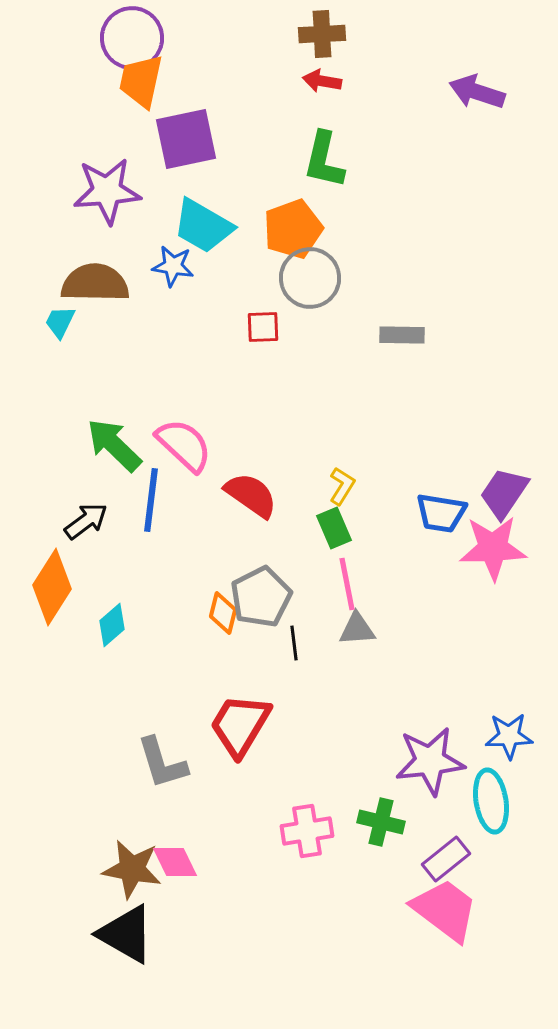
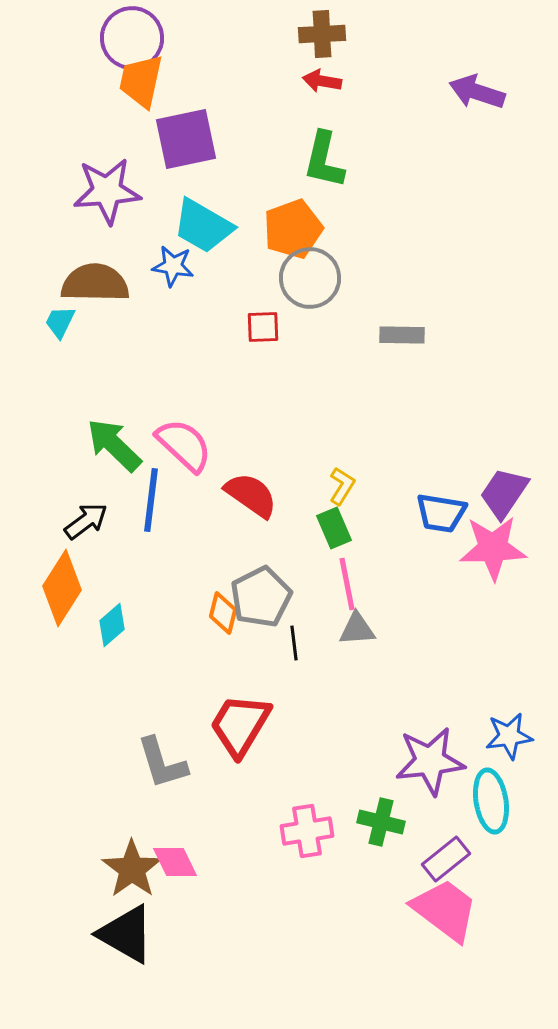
orange diamond at (52, 587): moved 10 px right, 1 px down
blue star at (509, 736): rotated 6 degrees counterclockwise
brown star at (132, 869): rotated 26 degrees clockwise
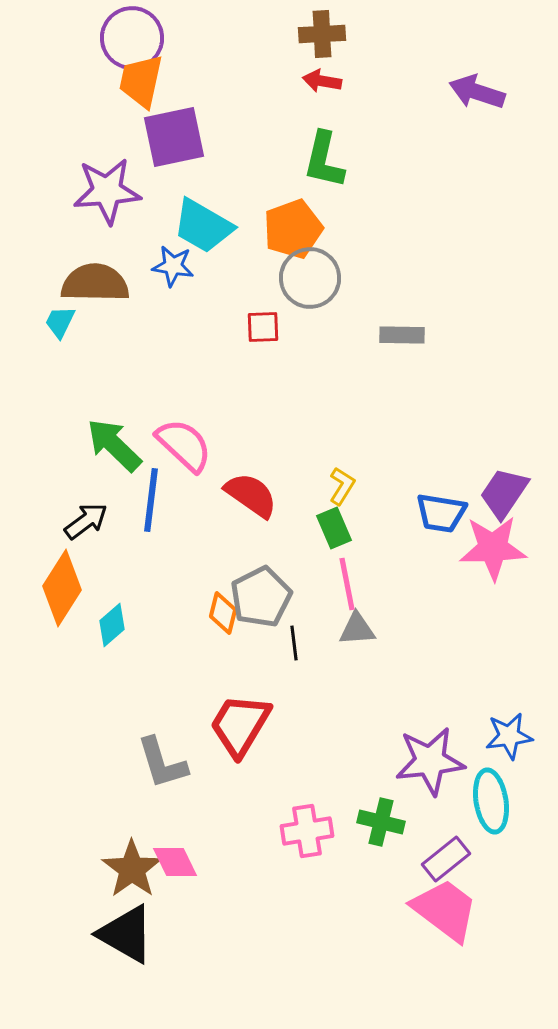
purple square at (186, 139): moved 12 px left, 2 px up
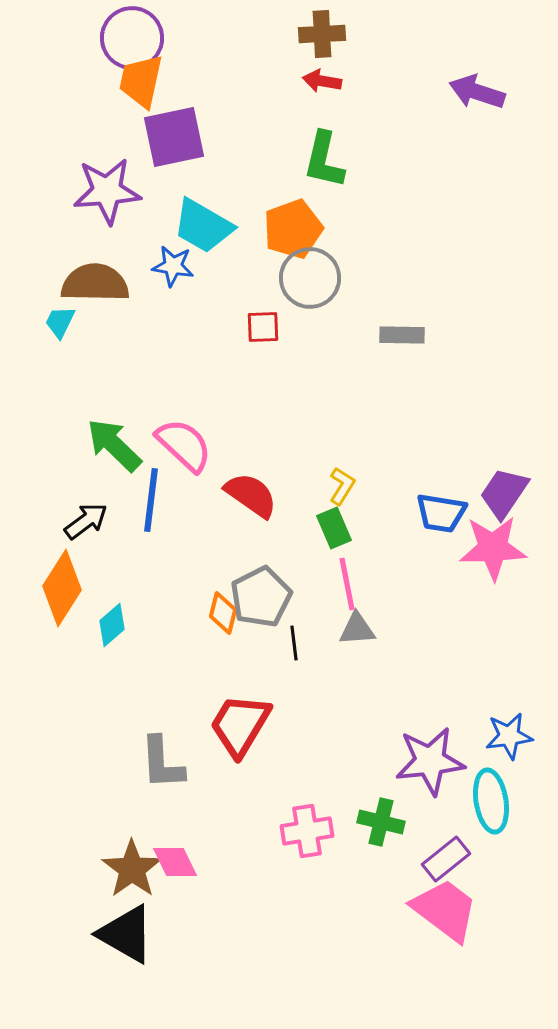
gray L-shape at (162, 763): rotated 14 degrees clockwise
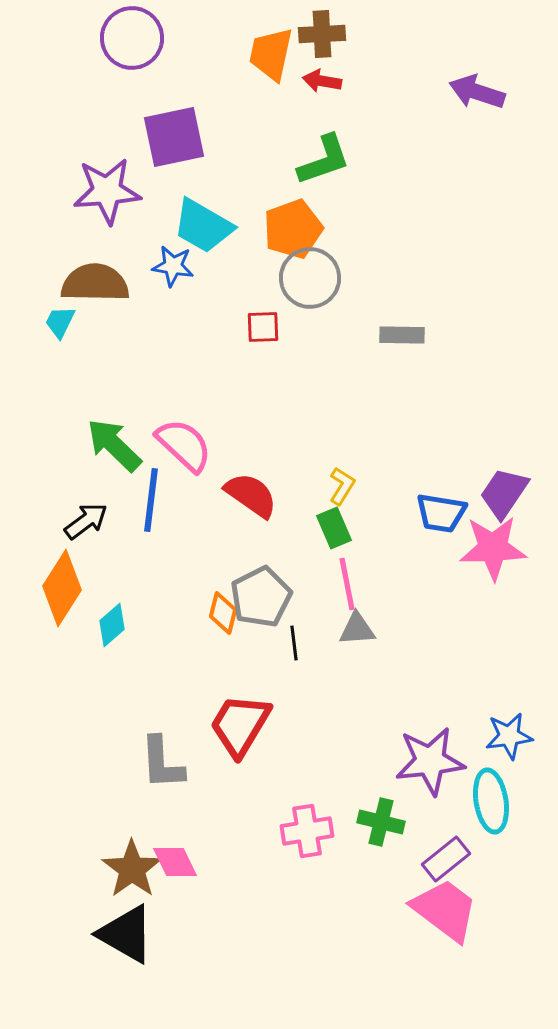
orange trapezoid at (141, 81): moved 130 px right, 27 px up
green L-shape at (324, 160): rotated 122 degrees counterclockwise
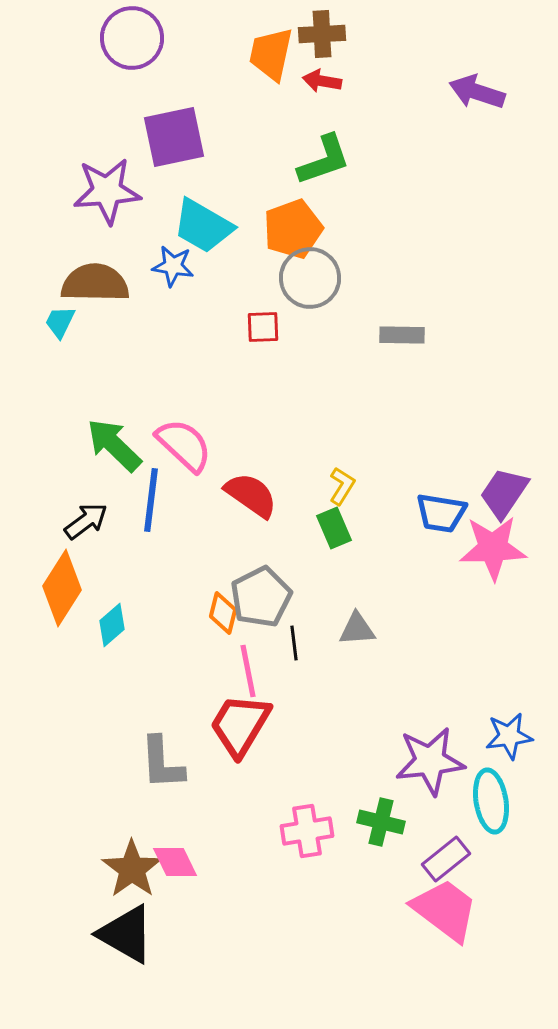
pink line at (347, 584): moved 99 px left, 87 px down
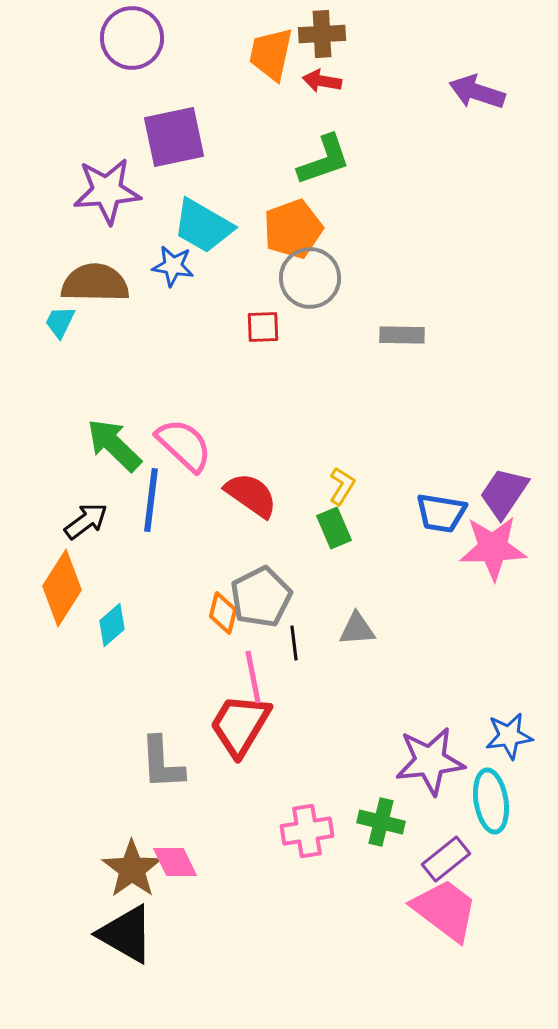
pink line at (248, 671): moved 5 px right, 6 px down
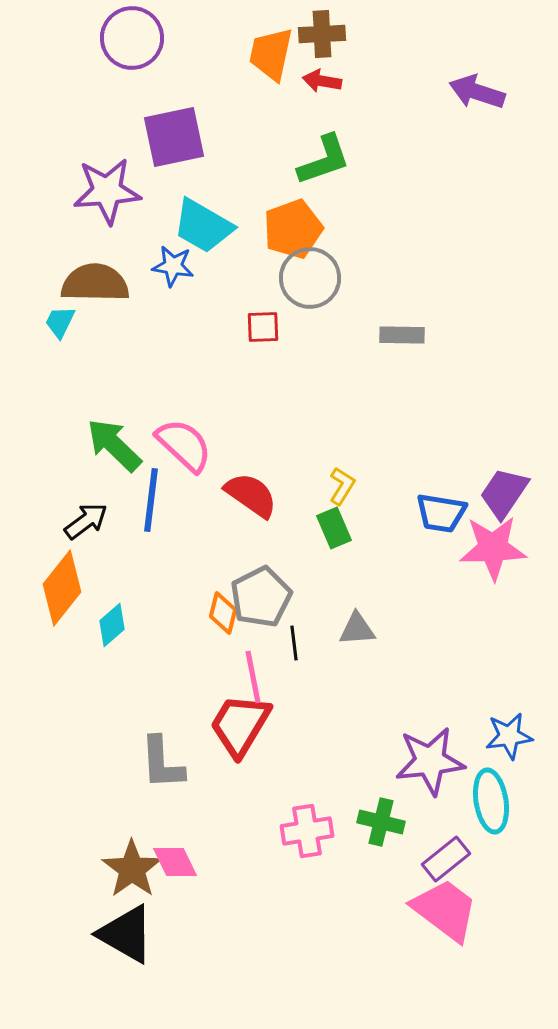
orange diamond at (62, 588): rotated 6 degrees clockwise
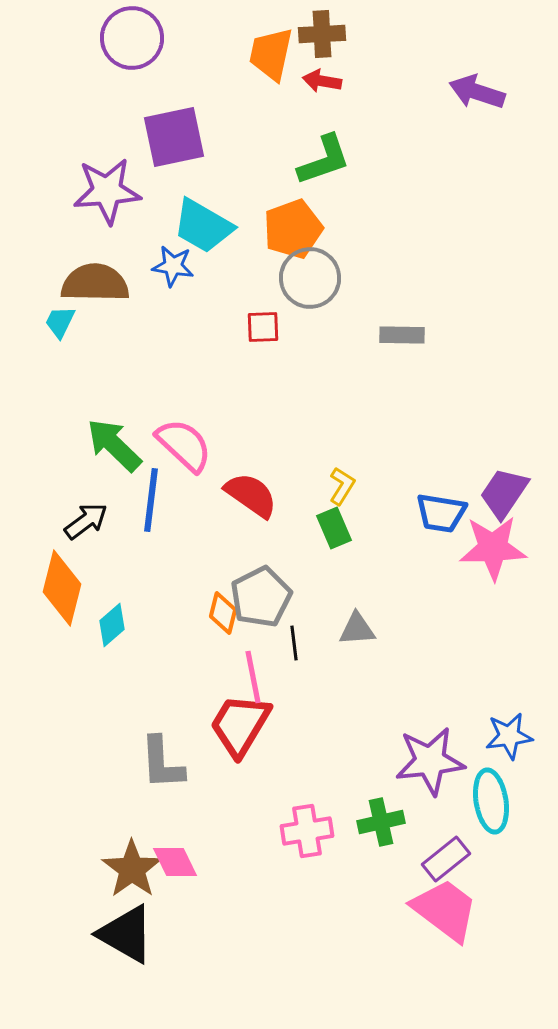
orange diamond at (62, 588): rotated 24 degrees counterclockwise
green cross at (381, 822): rotated 27 degrees counterclockwise
